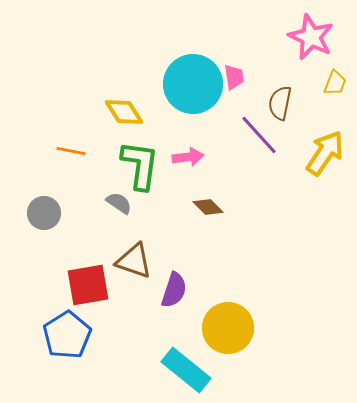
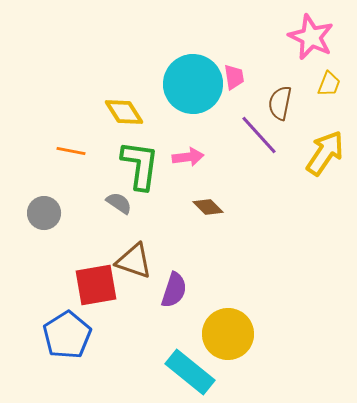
yellow trapezoid: moved 6 px left, 1 px down
red square: moved 8 px right
yellow circle: moved 6 px down
cyan rectangle: moved 4 px right, 2 px down
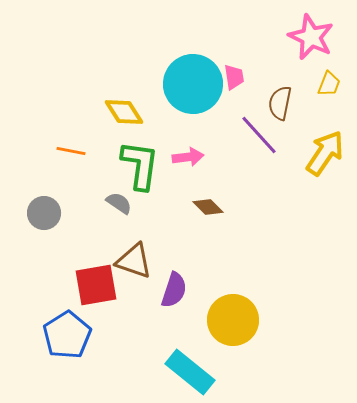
yellow circle: moved 5 px right, 14 px up
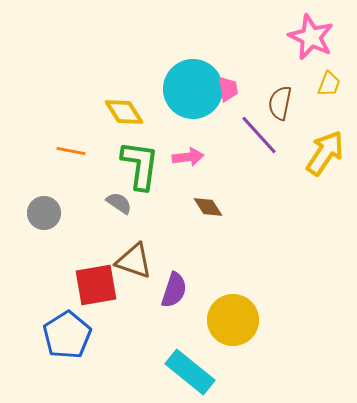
pink trapezoid: moved 6 px left, 12 px down
cyan circle: moved 5 px down
brown diamond: rotated 12 degrees clockwise
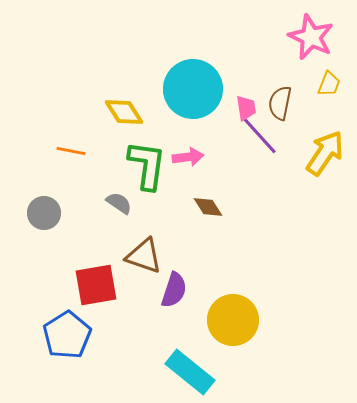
pink trapezoid: moved 18 px right, 19 px down
green L-shape: moved 7 px right
brown triangle: moved 10 px right, 5 px up
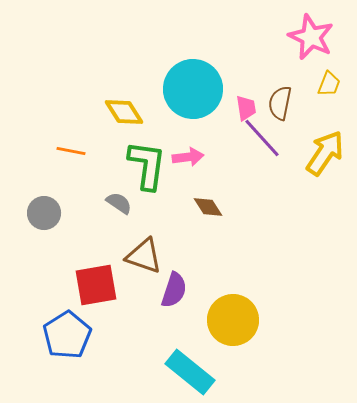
purple line: moved 3 px right, 3 px down
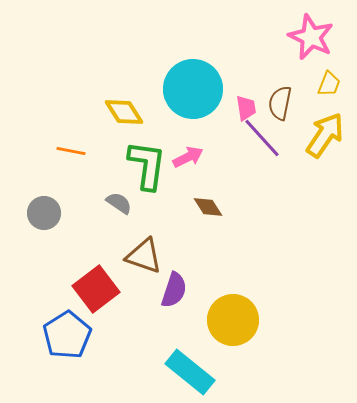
yellow arrow: moved 18 px up
pink arrow: rotated 20 degrees counterclockwise
red square: moved 4 px down; rotated 27 degrees counterclockwise
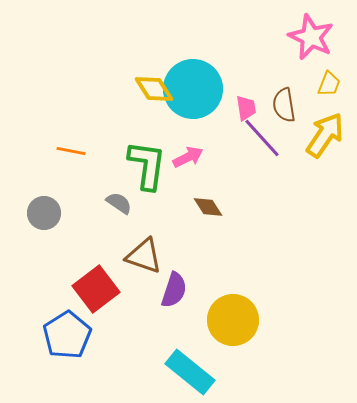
brown semicircle: moved 4 px right, 2 px down; rotated 20 degrees counterclockwise
yellow diamond: moved 30 px right, 23 px up
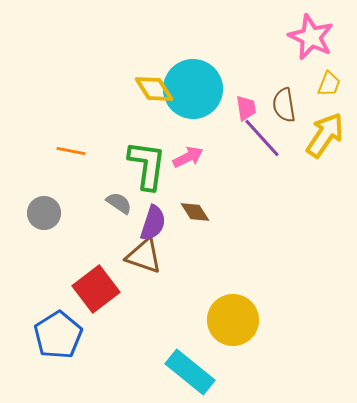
brown diamond: moved 13 px left, 5 px down
purple semicircle: moved 21 px left, 67 px up
blue pentagon: moved 9 px left
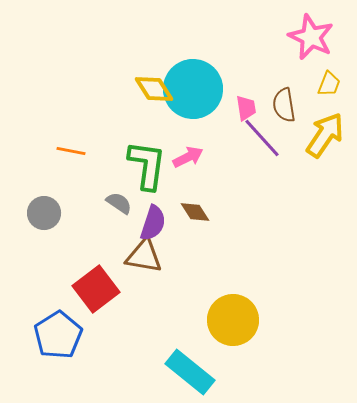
brown triangle: rotated 9 degrees counterclockwise
